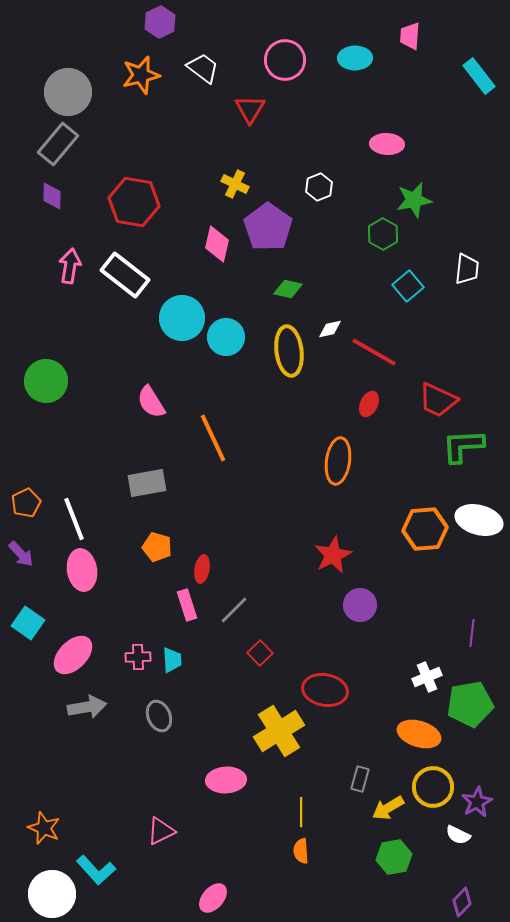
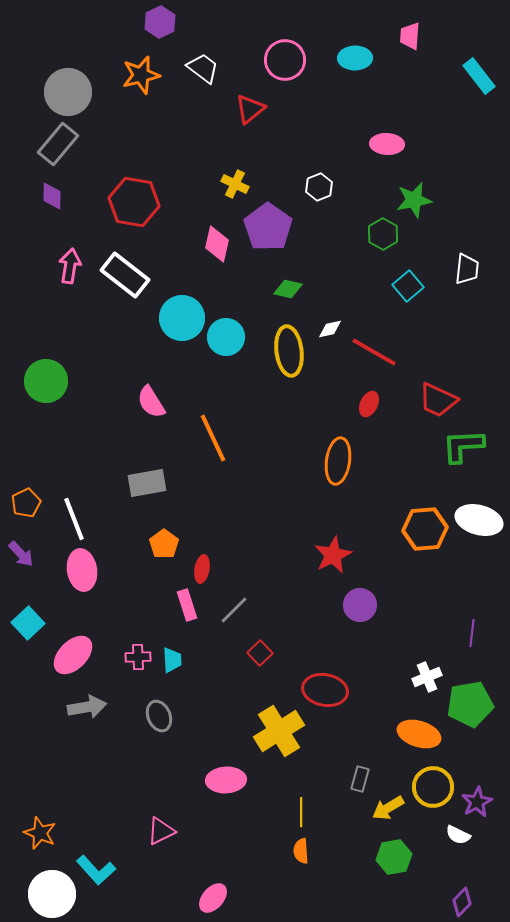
red triangle at (250, 109): rotated 20 degrees clockwise
orange pentagon at (157, 547): moved 7 px right, 3 px up; rotated 20 degrees clockwise
cyan square at (28, 623): rotated 12 degrees clockwise
orange star at (44, 828): moved 4 px left, 5 px down
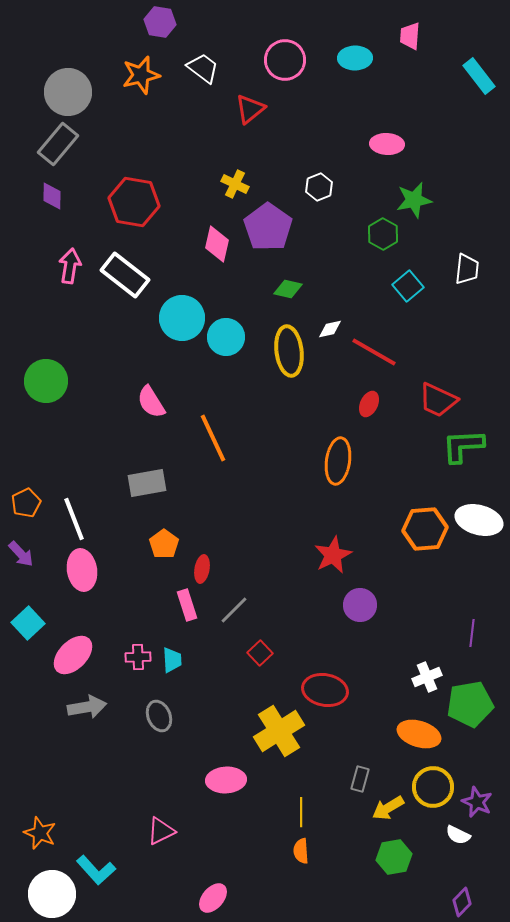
purple hexagon at (160, 22): rotated 24 degrees counterclockwise
purple star at (477, 802): rotated 20 degrees counterclockwise
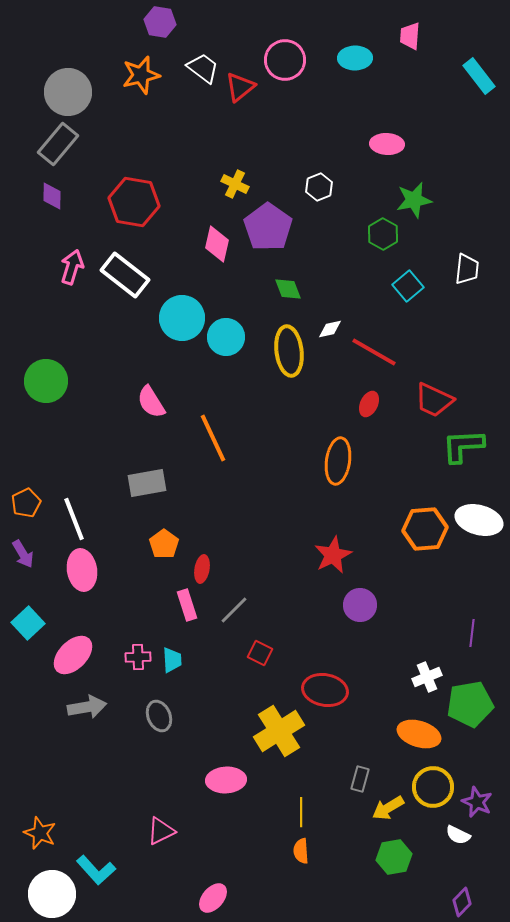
red triangle at (250, 109): moved 10 px left, 22 px up
pink arrow at (70, 266): moved 2 px right, 1 px down; rotated 8 degrees clockwise
green diamond at (288, 289): rotated 56 degrees clockwise
red trapezoid at (438, 400): moved 4 px left
purple arrow at (21, 554): moved 2 px right; rotated 12 degrees clockwise
red square at (260, 653): rotated 20 degrees counterclockwise
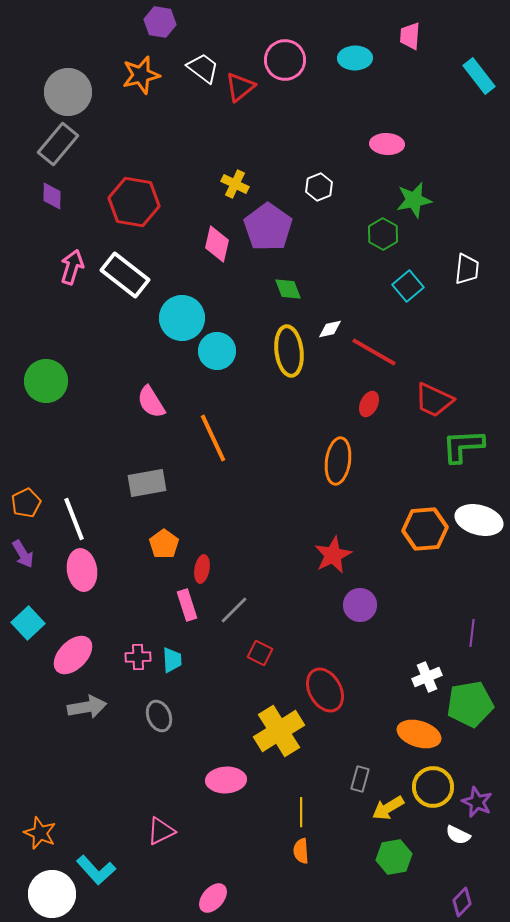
cyan circle at (226, 337): moved 9 px left, 14 px down
red ellipse at (325, 690): rotated 51 degrees clockwise
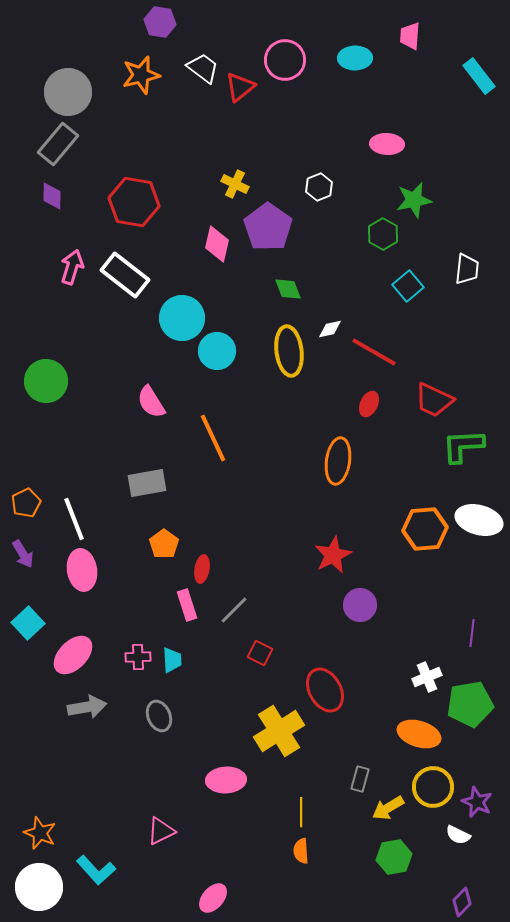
white circle at (52, 894): moved 13 px left, 7 px up
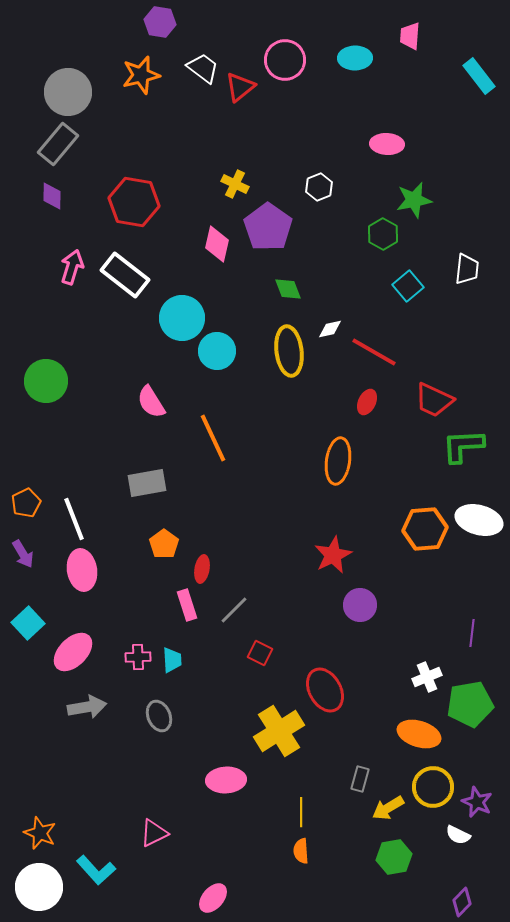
red ellipse at (369, 404): moved 2 px left, 2 px up
pink ellipse at (73, 655): moved 3 px up
pink triangle at (161, 831): moved 7 px left, 2 px down
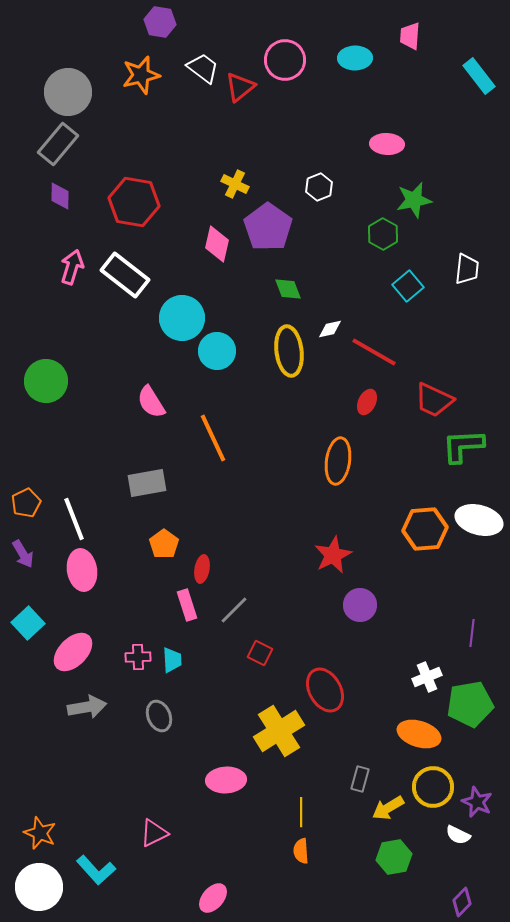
purple diamond at (52, 196): moved 8 px right
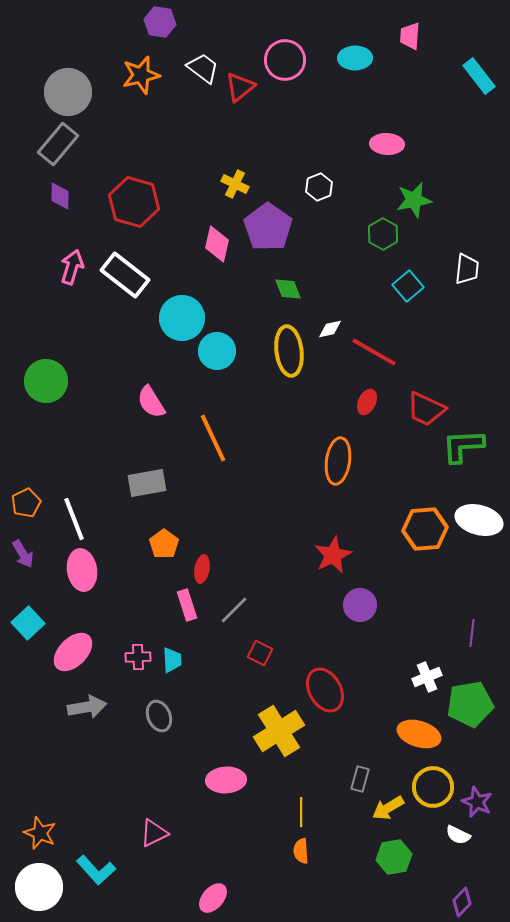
red hexagon at (134, 202): rotated 6 degrees clockwise
red trapezoid at (434, 400): moved 8 px left, 9 px down
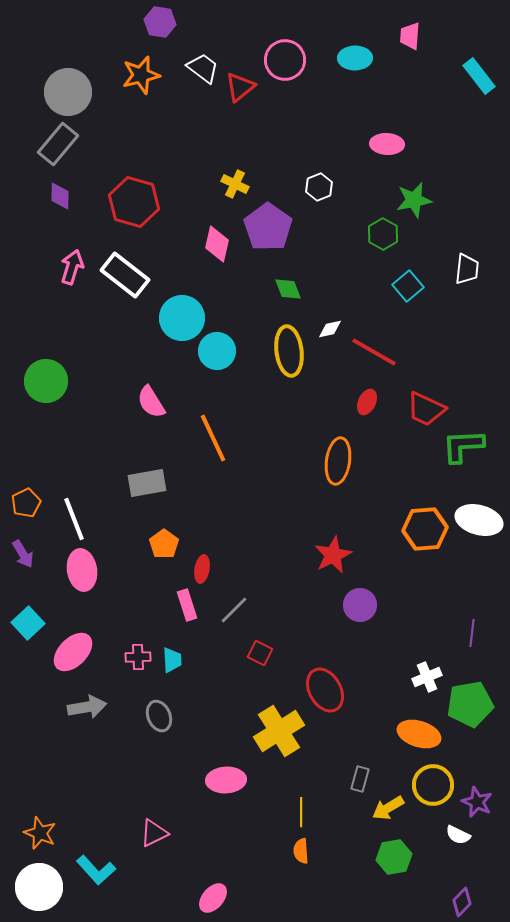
yellow circle at (433, 787): moved 2 px up
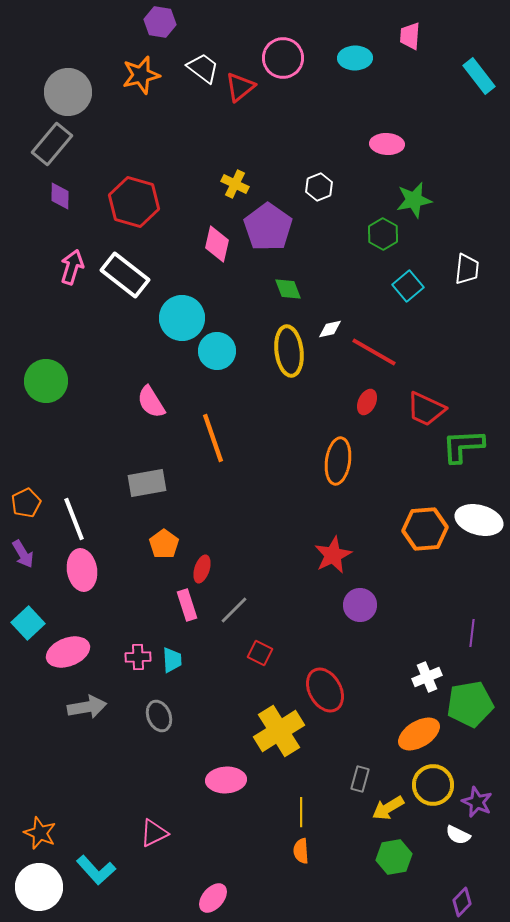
pink circle at (285, 60): moved 2 px left, 2 px up
gray rectangle at (58, 144): moved 6 px left
orange line at (213, 438): rotated 6 degrees clockwise
red ellipse at (202, 569): rotated 8 degrees clockwise
pink ellipse at (73, 652): moved 5 px left; rotated 24 degrees clockwise
orange ellipse at (419, 734): rotated 48 degrees counterclockwise
